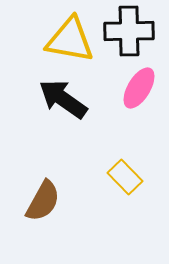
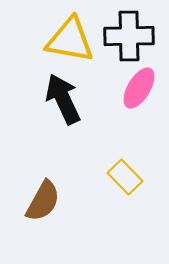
black cross: moved 5 px down
black arrow: rotated 30 degrees clockwise
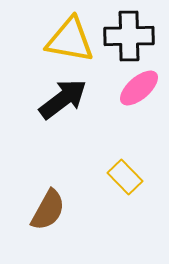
pink ellipse: rotated 18 degrees clockwise
black arrow: rotated 78 degrees clockwise
brown semicircle: moved 5 px right, 9 px down
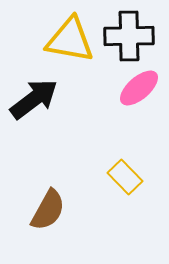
black arrow: moved 29 px left
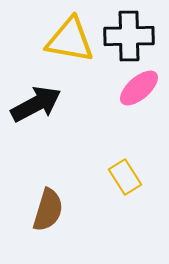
black arrow: moved 2 px right, 5 px down; rotated 9 degrees clockwise
yellow rectangle: rotated 12 degrees clockwise
brown semicircle: rotated 12 degrees counterclockwise
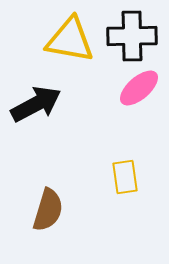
black cross: moved 3 px right
yellow rectangle: rotated 24 degrees clockwise
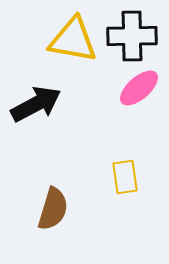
yellow triangle: moved 3 px right
brown semicircle: moved 5 px right, 1 px up
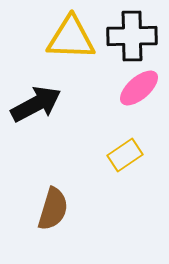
yellow triangle: moved 2 px left, 2 px up; rotated 8 degrees counterclockwise
yellow rectangle: moved 22 px up; rotated 64 degrees clockwise
